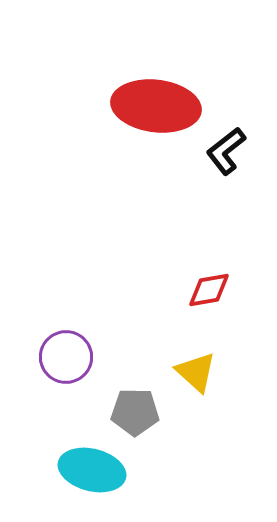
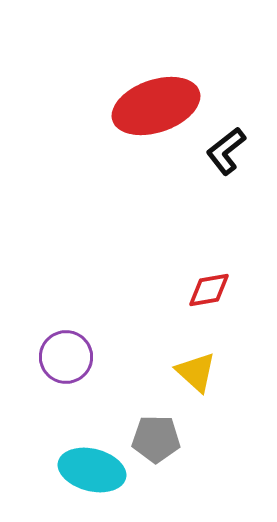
red ellipse: rotated 26 degrees counterclockwise
gray pentagon: moved 21 px right, 27 px down
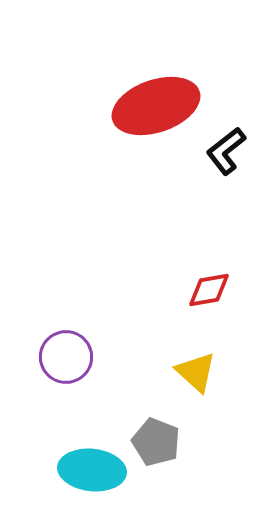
gray pentagon: moved 3 px down; rotated 21 degrees clockwise
cyan ellipse: rotated 8 degrees counterclockwise
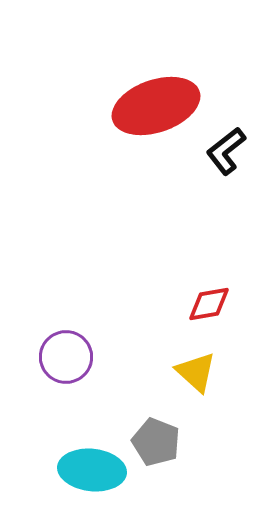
red diamond: moved 14 px down
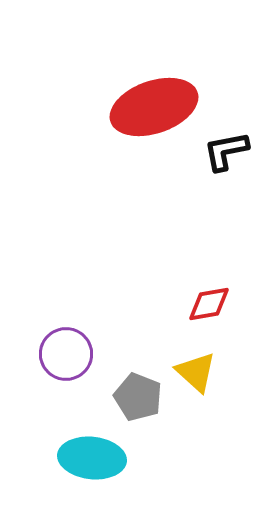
red ellipse: moved 2 px left, 1 px down
black L-shape: rotated 27 degrees clockwise
purple circle: moved 3 px up
gray pentagon: moved 18 px left, 45 px up
cyan ellipse: moved 12 px up
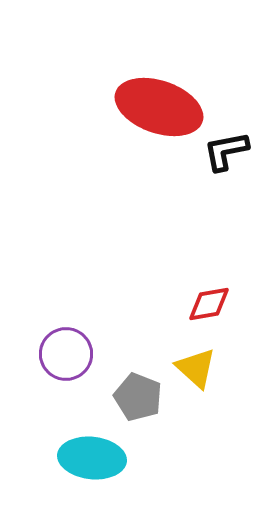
red ellipse: moved 5 px right; rotated 38 degrees clockwise
yellow triangle: moved 4 px up
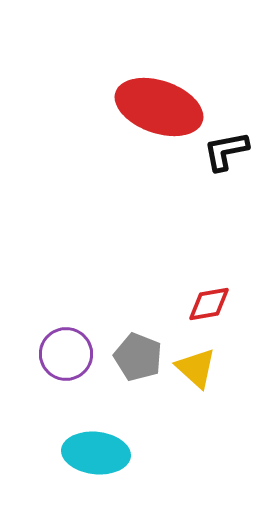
gray pentagon: moved 40 px up
cyan ellipse: moved 4 px right, 5 px up
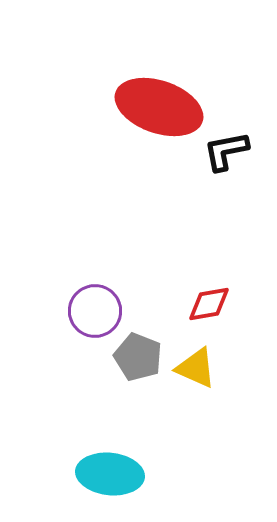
purple circle: moved 29 px right, 43 px up
yellow triangle: rotated 18 degrees counterclockwise
cyan ellipse: moved 14 px right, 21 px down
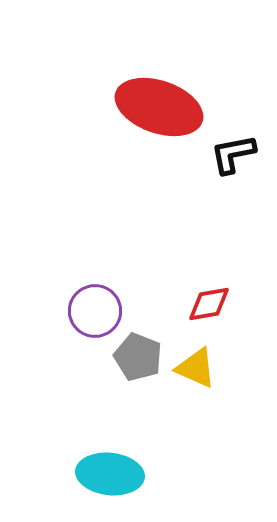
black L-shape: moved 7 px right, 3 px down
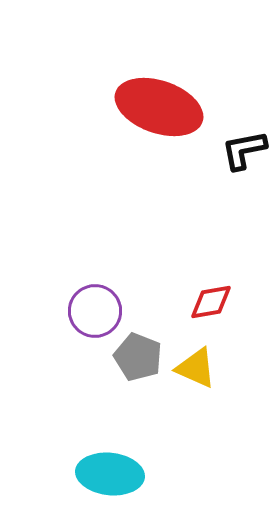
black L-shape: moved 11 px right, 4 px up
red diamond: moved 2 px right, 2 px up
